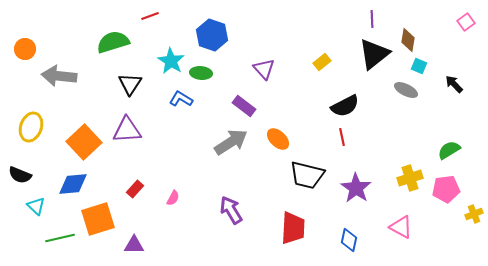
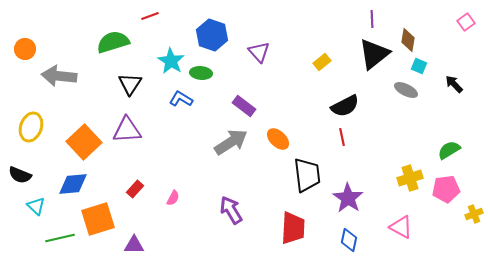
purple triangle at (264, 69): moved 5 px left, 17 px up
black trapezoid at (307, 175): rotated 111 degrees counterclockwise
purple star at (356, 188): moved 8 px left, 10 px down
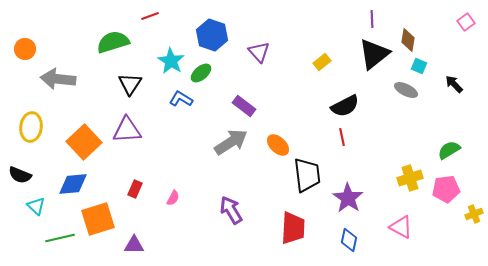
green ellipse at (201, 73): rotated 45 degrees counterclockwise
gray arrow at (59, 76): moved 1 px left, 3 px down
yellow ellipse at (31, 127): rotated 12 degrees counterclockwise
orange ellipse at (278, 139): moved 6 px down
red rectangle at (135, 189): rotated 18 degrees counterclockwise
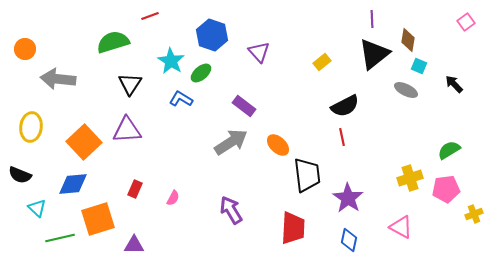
cyan triangle at (36, 206): moved 1 px right, 2 px down
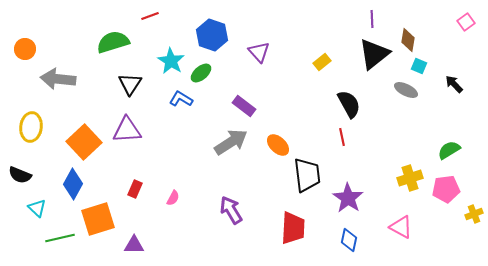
black semicircle at (345, 106): moved 4 px right, 2 px up; rotated 92 degrees counterclockwise
blue diamond at (73, 184): rotated 56 degrees counterclockwise
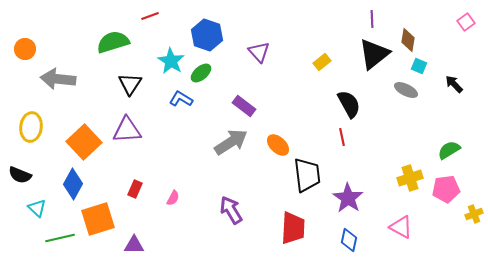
blue hexagon at (212, 35): moved 5 px left
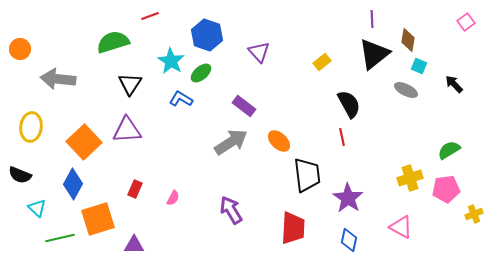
orange circle at (25, 49): moved 5 px left
orange ellipse at (278, 145): moved 1 px right, 4 px up
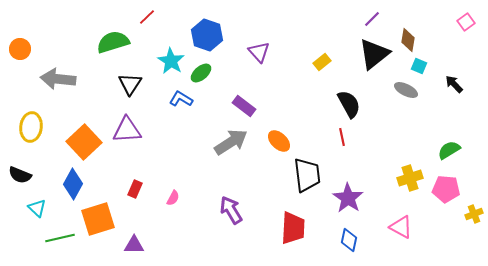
red line at (150, 16): moved 3 px left, 1 px down; rotated 24 degrees counterclockwise
purple line at (372, 19): rotated 48 degrees clockwise
pink pentagon at (446, 189): rotated 12 degrees clockwise
